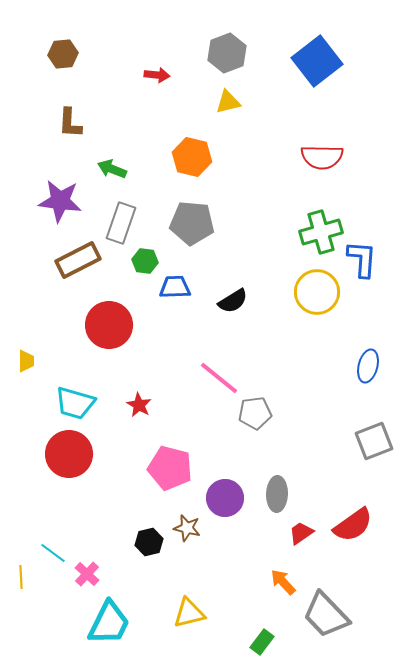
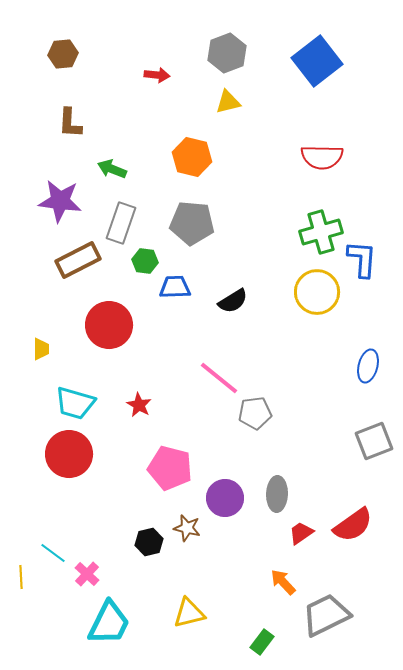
yellow trapezoid at (26, 361): moved 15 px right, 12 px up
gray trapezoid at (326, 615): rotated 108 degrees clockwise
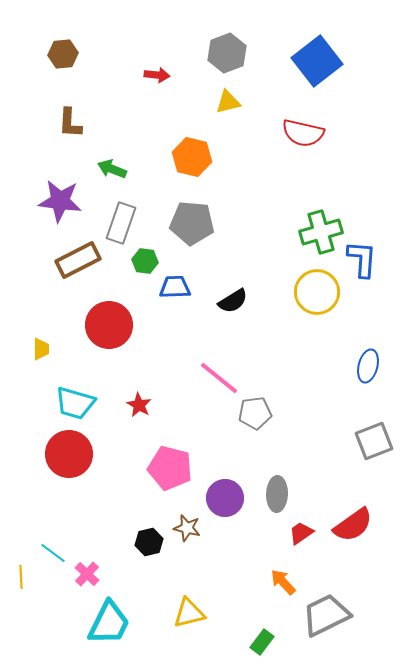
red semicircle at (322, 157): moved 19 px left, 24 px up; rotated 12 degrees clockwise
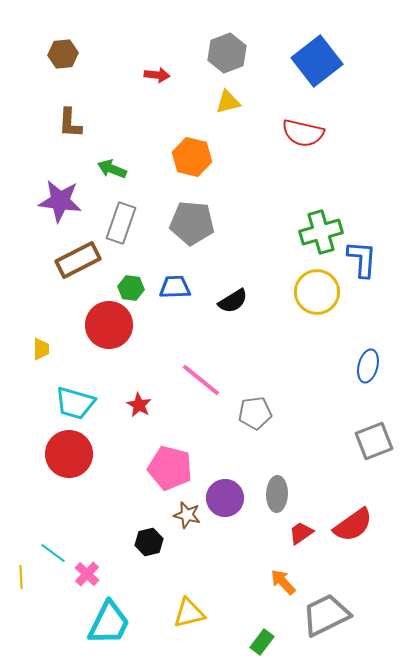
green hexagon at (145, 261): moved 14 px left, 27 px down
pink line at (219, 378): moved 18 px left, 2 px down
brown star at (187, 528): moved 13 px up
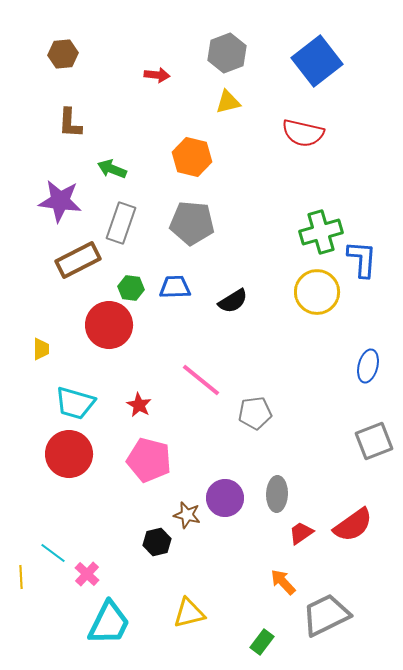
pink pentagon at (170, 468): moved 21 px left, 8 px up
black hexagon at (149, 542): moved 8 px right
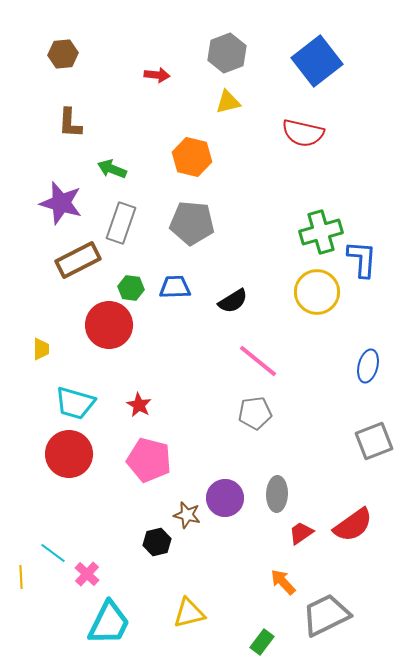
purple star at (60, 201): moved 1 px right, 2 px down; rotated 9 degrees clockwise
pink line at (201, 380): moved 57 px right, 19 px up
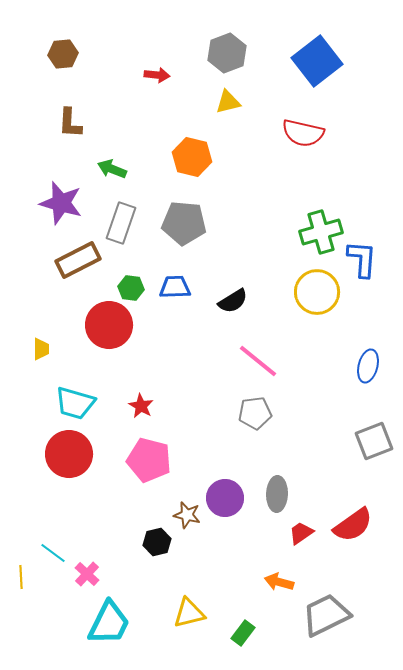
gray pentagon at (192, 223): moved 8 px left
red star at (139, 405): moved 2 px right, 1 px down
orange arrow at (283, 582): moved 4 px left; rotated 32 degrees counterclockwise
green rectangle at (262, 642): moved 19 px left, 9 px up
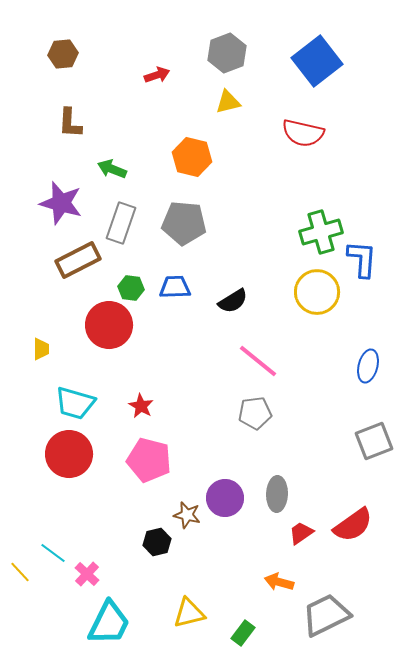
red arrow at (157, 75): rotated 25 degrees counterclockwise
yellow line at (21, 577): moved 1 px left, 5 px up; rotated 40 degrees counterclockwise
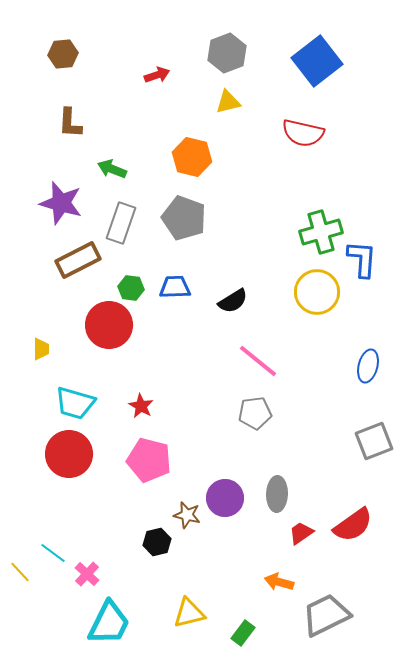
gray pentagon at (184, 223): moved 5 px up; rotated 15 degrees clockwise
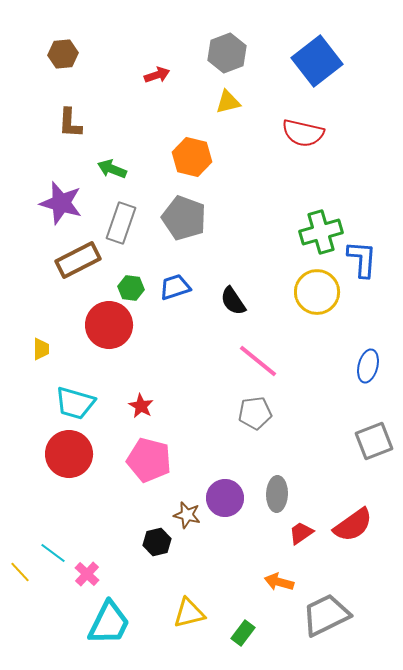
blue trapezoid at (175, 287): rotated 16 degrees counterclockwise
black semicircle at (233, 301): rotated 88 degrees clockwise
